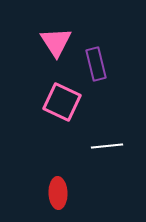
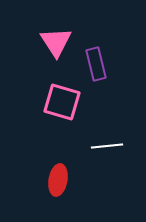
pink square: rotated 9 degrees counterclockwise
red ellipse: moved 13 px up; rotated 12 degrees clockwise
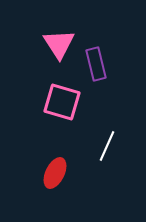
pink triangle: moved 3 px right, 2 px down
white line: rotated 60 degrees counterclockwise
red ellipse: moved 3 px left, 7 px up; rotated 16 degrees clockwise
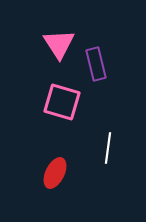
white line: moved 1 px right, 2 px down; rotated 16 degrees counterclockwise
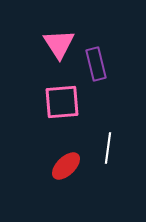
pink square: rotated 21 degrees counterclockwise
red ellipse: moved 11 px right, 7 px up; rotated 20 degrees clockwise
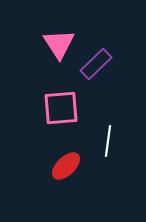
purple rectangle: rotated 60 degrees clockwise
pink square: moved 1 px left, 6 px down
white line: moved 7 px up
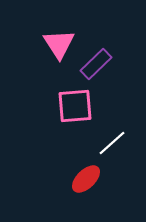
pink square: moved 14 px right, 2 px up
white line: moved 4 px right, 2 px down; rotated 40 degrees clockwise
red ellipse: moved 20 px right, 13 px down
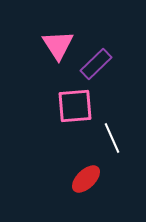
pink triangle: moved 1 px left, 1 px down
white line: moved 5 px up; rotated 72 degrees counterclockwise
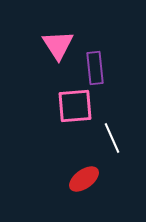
purple rectangle: moved 1 px left, 4 px down; rotated 52 degrees counterclockwise
red ellipse: moved 2 px left; rotated 8 degrees clockwise
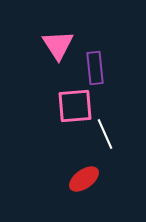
white line: moved 7 px left, 4 px up
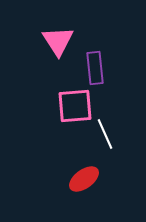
pink triangle: moved 4 px up
